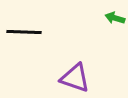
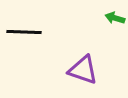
purple triangle: moved 8 px right, 8 px up
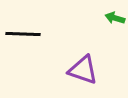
black line: moved 1 px left, 2 px down
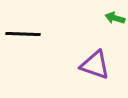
purple triangle: moved 12 px right, 5 px up
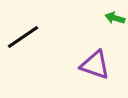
black line: moved 3 px down; rotated 36 degrees counterclockwise
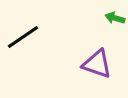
purple triangle: moved 2 px right, 1 px up
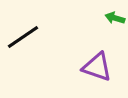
purple triangle: moved 3 px down
